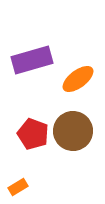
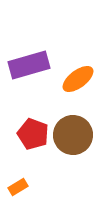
purple rectangle: moved 3 px left, 5 px down
brown circle: moved 4 px down
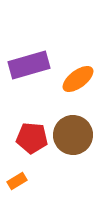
red pentagon: moved 1 px left, 4 px down; rotated 16 degrees counterclockwise
orange rectangle: moved 1 px left, 6 px up
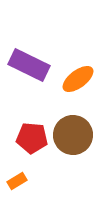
purple rectangle: rotated 42 degrees clockwise
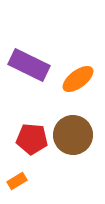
red pentagon: moved 1 px down
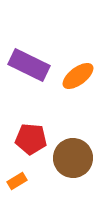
orange ellipse: moved 3 px up
brown circle: moved 23 px down
red pentagon: moved 1 px left
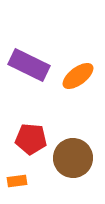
orange rectangle: rotated 24 degrees clockwise
